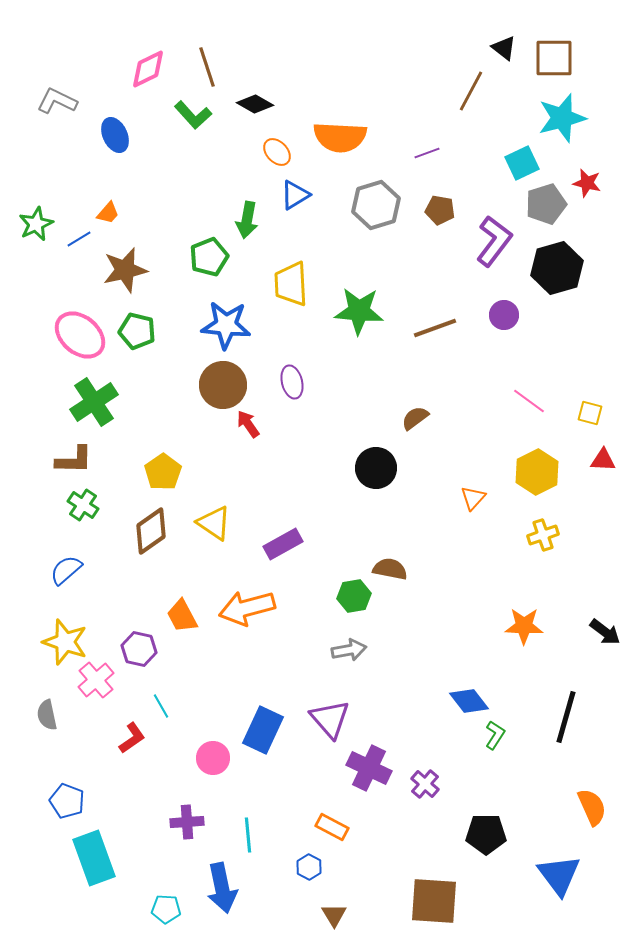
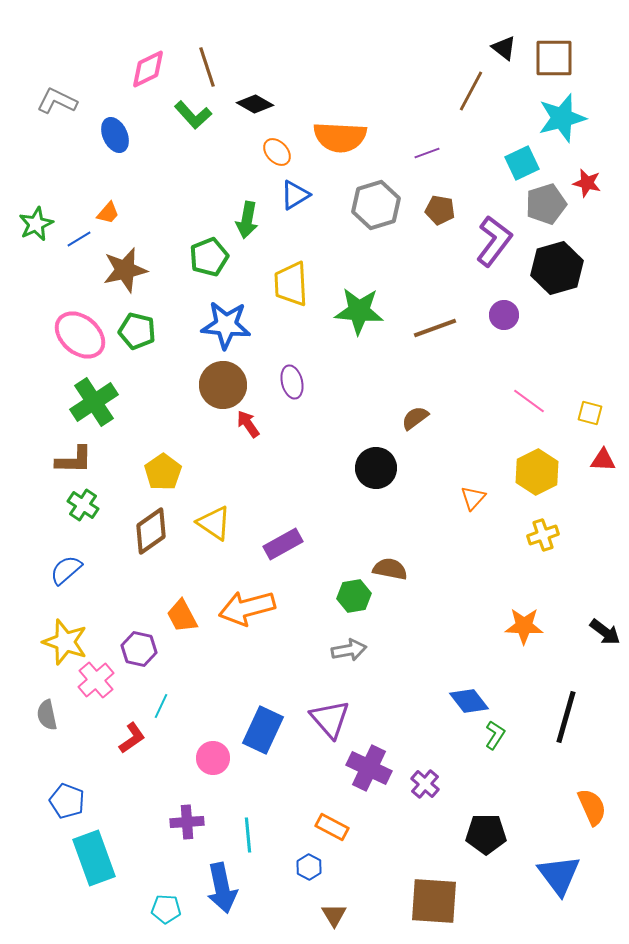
cyan line at (161, 706): rotated 55 degrees clockwise
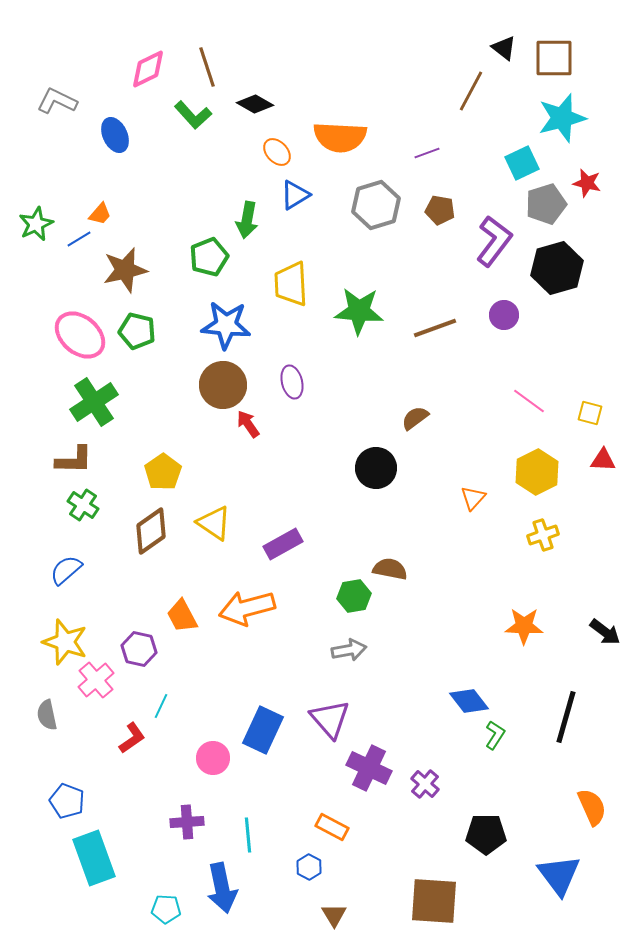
orange trapezoid at (108, 213): moved 8 px left, 1 px down
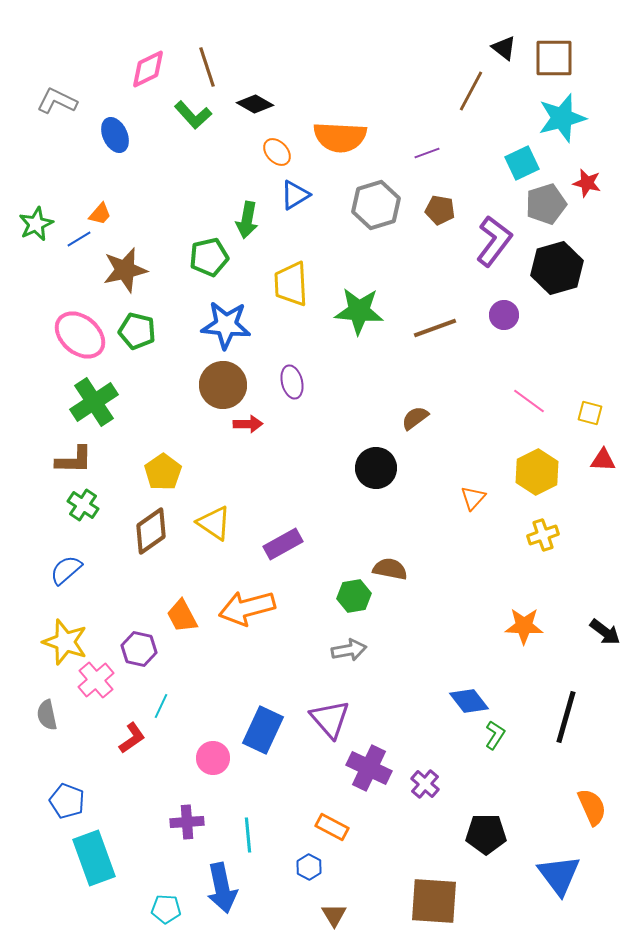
green pentagon at (209, 257): rotated 9 degrees clockwise
red arrow at (248, 424): rotated 124 degrees clockwise
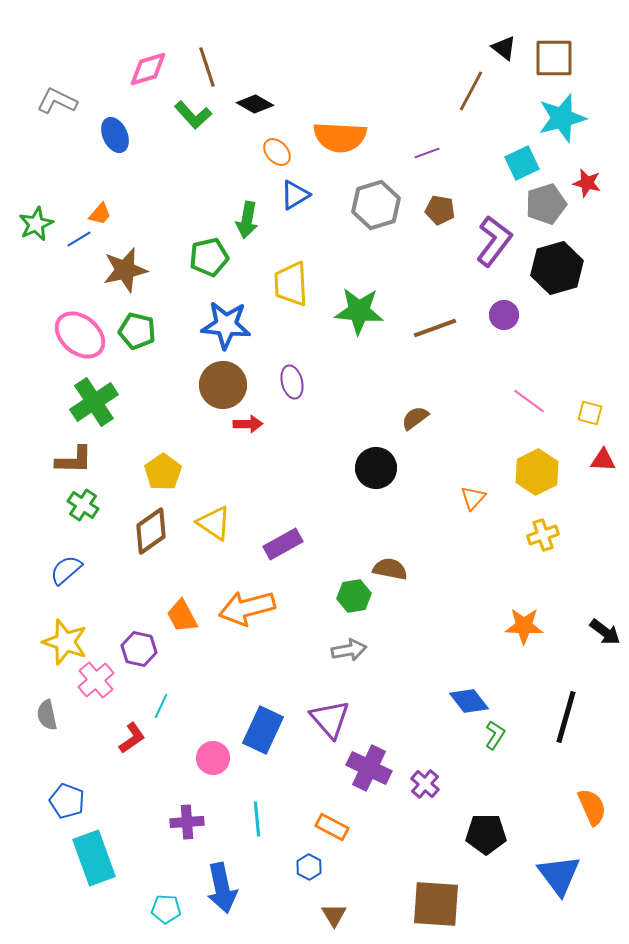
pink diamond at (148, 69): rotated 9 degrees clockwise
cyan line at (248, 835): moved 9 px right, 16 px up
brown square at (434, 901): moved 2 px right, 3 px down
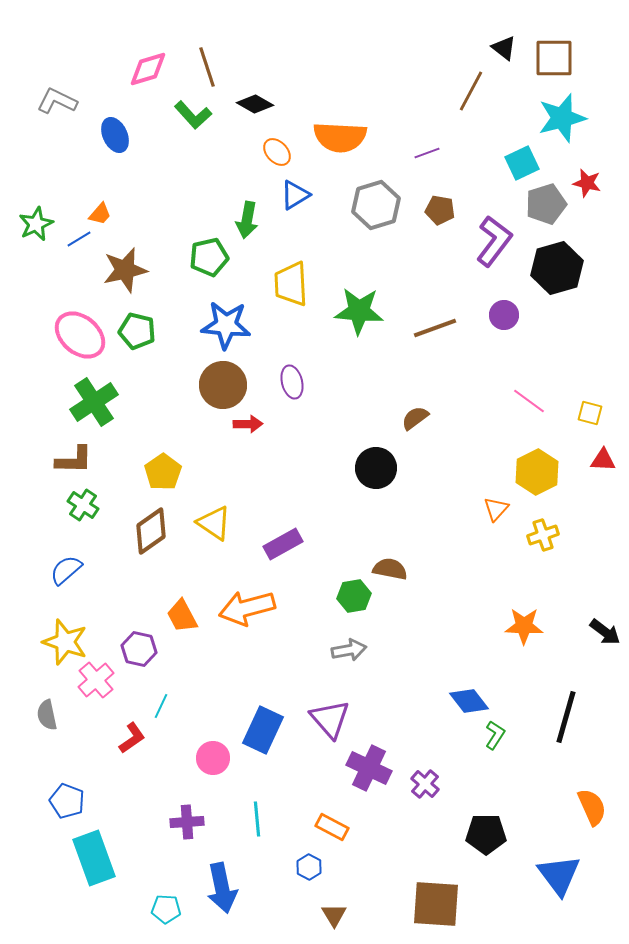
orange triangle at (473, 498): moved 23 px right, 11 px down
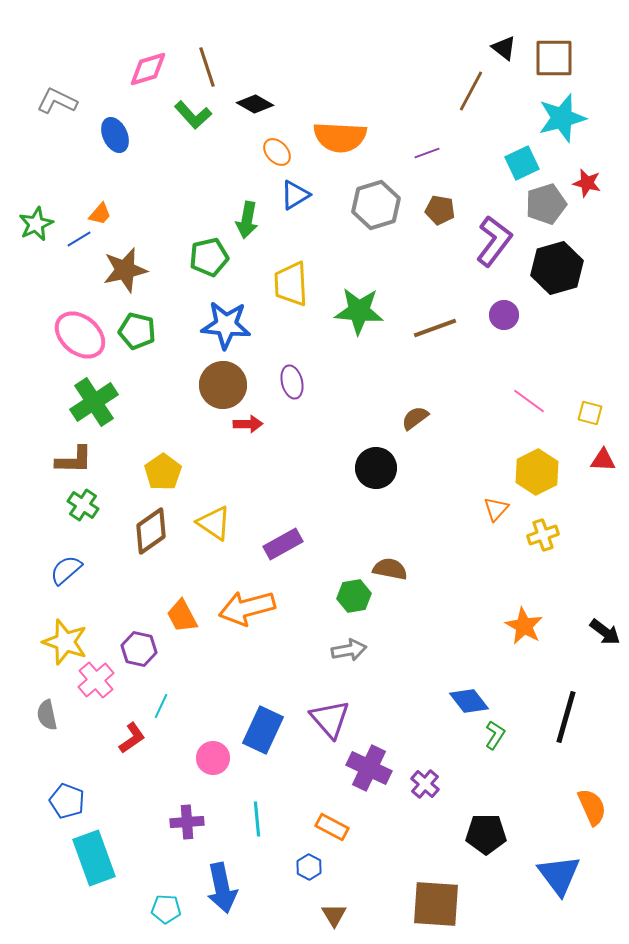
orange star at (524, 626): rotated 27 degrees clockwise
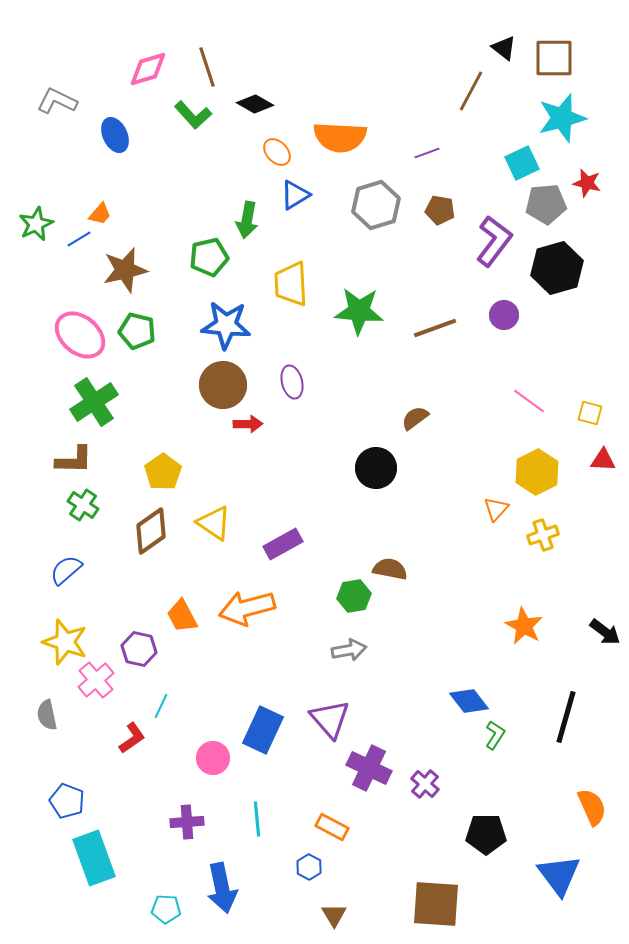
gray pentagon at (546, 204): rotated 12 degrees clockwise
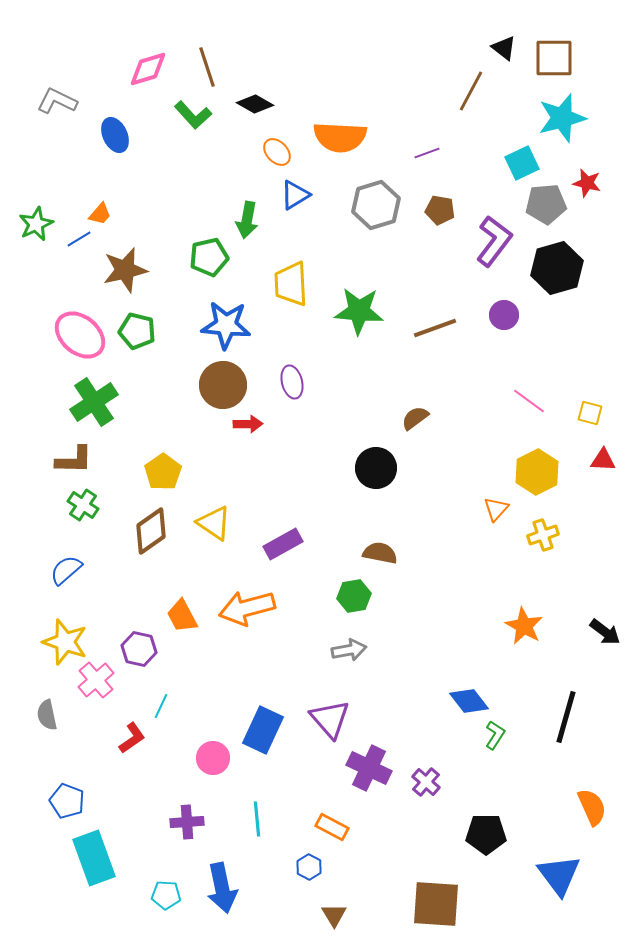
brown semicircle at (390, 569): moved 10 px left, 16 px up
purple cross at (425, 784): moved 1 px right, 2 px up
cyan pentagon at (166, 909): moved 14 px up
